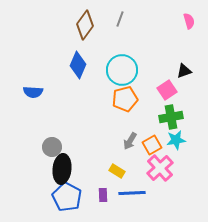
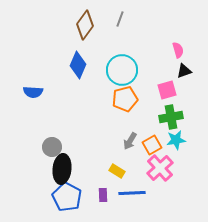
pink semicircle: moved 11 px left, 29 px down
pink square: rotated 18 degrees clockwise
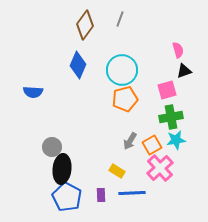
purple rectangle: moved 2 px left
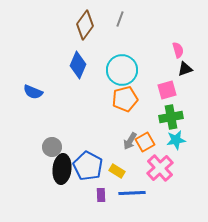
black triangle: moved 1 px right, 2 px up
blue semicircle: rotated 18 degrees clockwise
orange square: moved 7 px left, 3 px up
blue pentagon: moved 21 px right, 31 px up
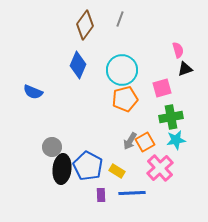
pink square: moved 5 px left, 2 px up
